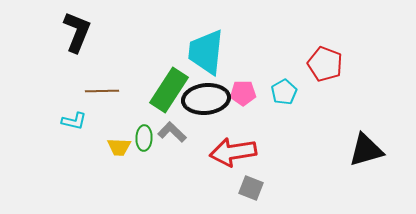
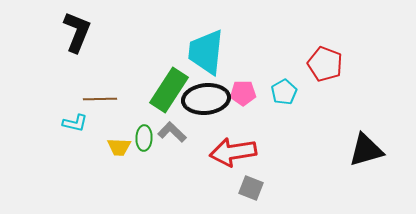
brown line: moved 2 px left, 8 px down
cyan L-shape: moved 1 px right, 2 px down
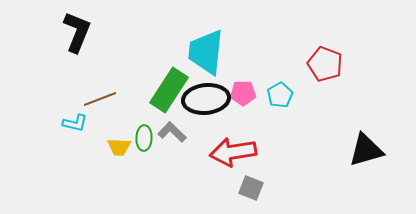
cyan pentagon: moved 4 px left, 3 px down
brown line: rotated 20 degrees counterclockwise
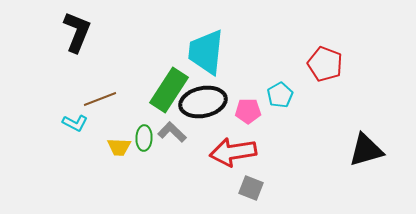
pink pentagon: moved 5 px right, 18 px down
black ellipse: moved 3 px left, 3 px down; rotated 6 degrees counterclockwise
cyan L-shape: rotated 15 degrees clockwise
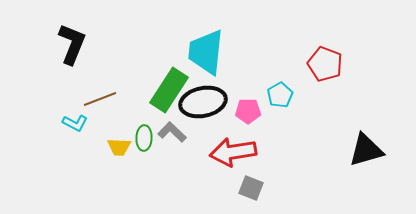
black L-shape: moved 5 px left, 12 px down
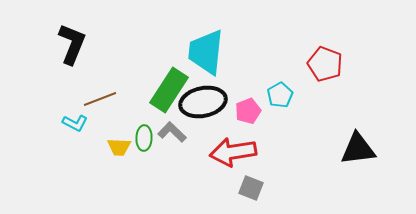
pink pentagon: rotated 20 degrees counterclockwise
black triangle: moved 8 px left, 1 px up; rotated 9 degrees clockwise
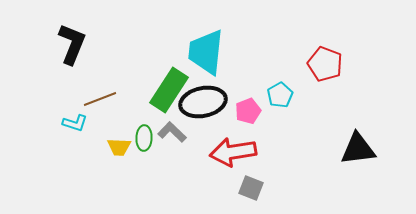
cyan L-shape: rotated 10 degrees counterclockwise
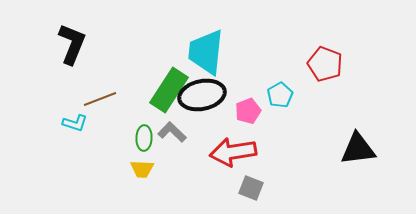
black ellipse: moved 1 px left, 7 px up
yellow trapezoid: moved 23 px right, 22 px down
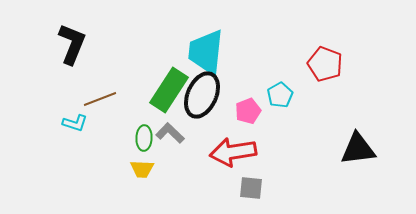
black ellipse: rotated 54 degrees counterclockwise
gray L-shape: moved 2 px left, 1 px down
gray square: rotated 15 degrees counterclockwise
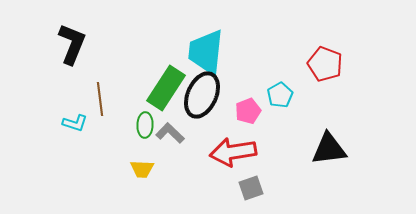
green rectangle: moved 3 px left, 2 px up
brown line: rotated 76 degrees counterclockwise
green ellipse: moved 1 px right, 13 px up
black triangle: moved 29 px left
gray square: rotated 25 degrees counterclockwise
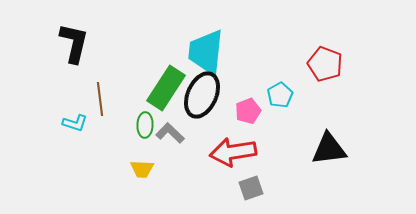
black L-shape: moved 2 px right, 1 px up; rotated 9 degrees counterclockwise
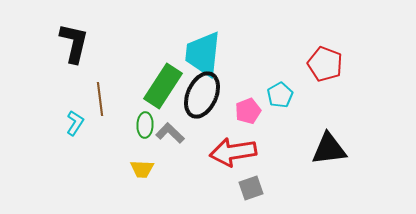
cyan trapezoid: moved 3 px left, 2 px down
green rectangle: moved 3 px left, 2 px up
cyan L-shape: rotated 75 degrees counterclockwise
